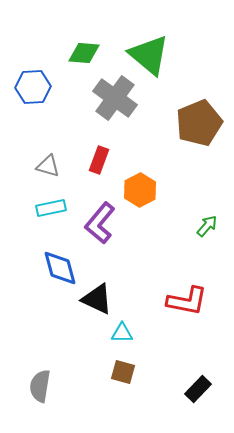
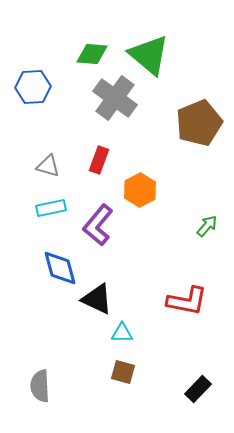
green diamond: moved 8 px right, 1 px down
purple L-shape: moved 2 px left, 2 px down
gray semicircle: rotated 12 degrees counterclockwise
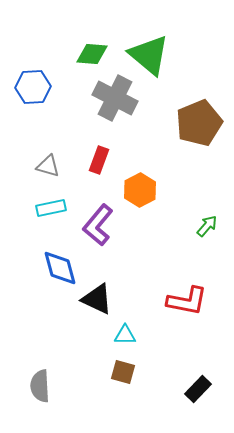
gray cross: rotated 9 degrees counterclockwise
cyan triangle: moved 3 px right, 2 px down
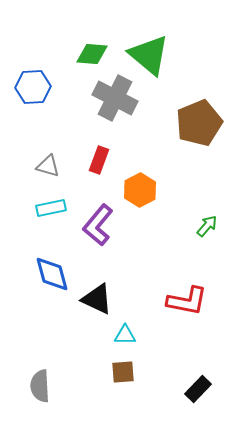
blue diamond: moved 8 px left, 6 px down
brown square: rotated 20 degrees counterclockwise
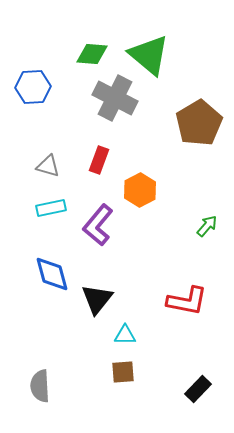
brown pentagon: rotated 9 degrees counterclockwise
black triangle: rotated 44 degrees clockwise
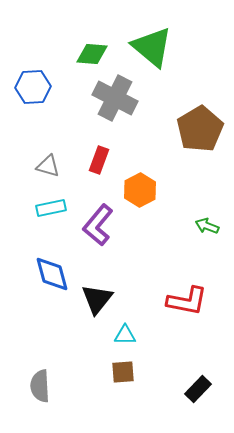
green triangle: moved 3 px right, 8 px up
brown pentagon: moved 1 px right, 6 px down
green arrow: rotated 110 degrees counterclockwise
